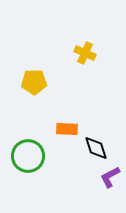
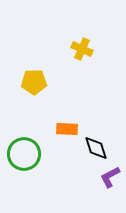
yellow cross: moved 3 px left, 4 px up
green circle: moved 4 px left, 2 px up
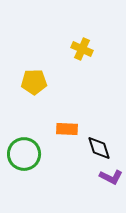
black diamond: moved 3 px right
purple L-shape: moved 1 px right; rotated 125 degrees counterclockwise
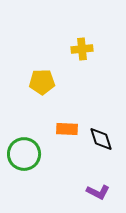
yellow cross: rotated 30 degrees counterclockwise
yellow pentagon: moved 8 px right
black diamond: moved 2 px right, 9 px up
purple L-shape: moved 13 px left, 15 px down
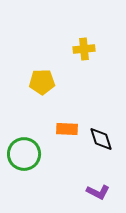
yellow cross: moved 2 px right
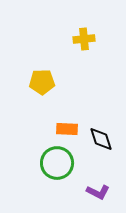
yellow cross: moved 10 px up
green circle: moved 33 px right, 9 px down
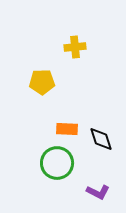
yellow cross: moved 9 px left, 8 px down
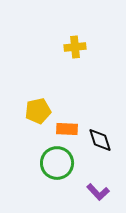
yellow pentagon: moved 4 px left, 29 px down; rotated 10 degrees counterclockwise
black diamond: moved 1 px left, 1 px down
purple L-shape: rotated 20 degrees clockwise
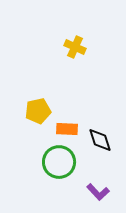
yellow cross: rotated 30 degrees clockwise
green circle: moved 2 px right, 1 px up
